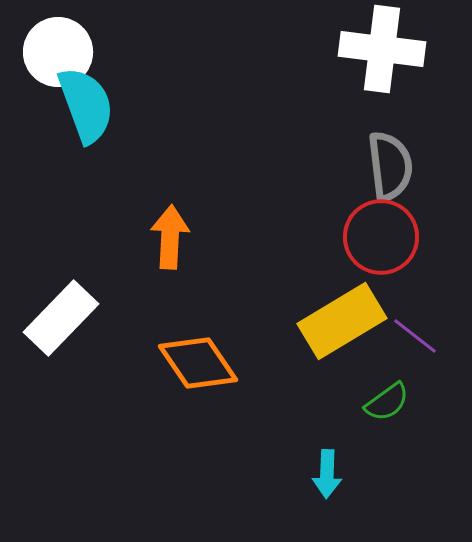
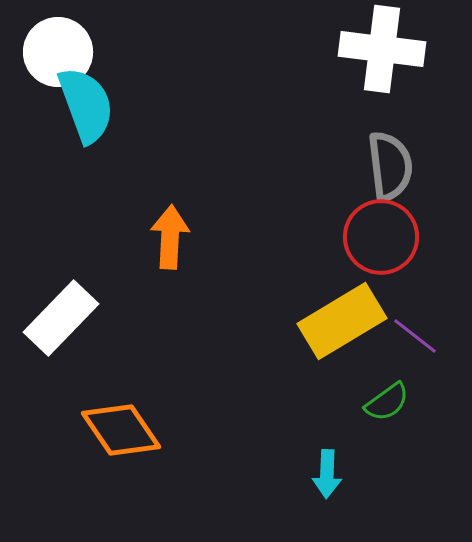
orange diamond: moved 77 px left, 67 px down
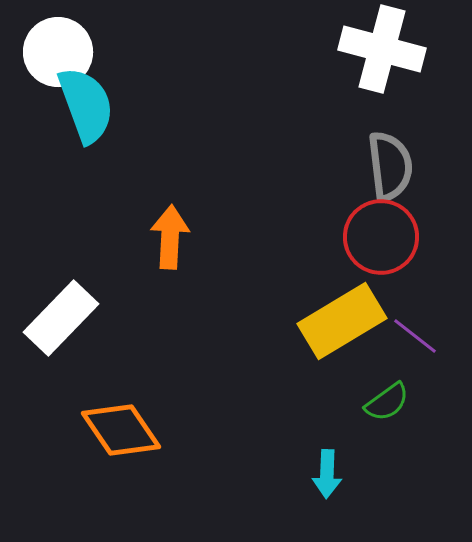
white cross: rotated 8 degrees clockwise
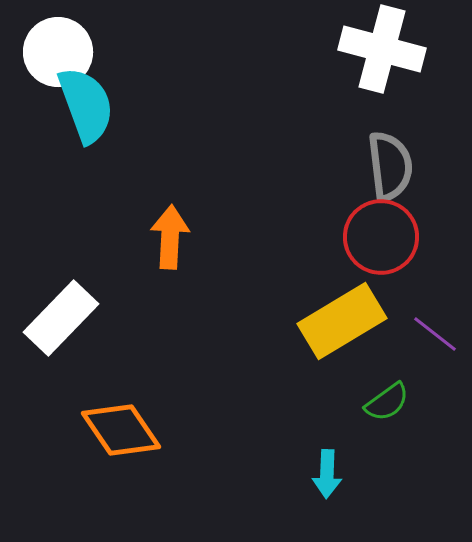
purple line: moved 20 px right, 2 px up
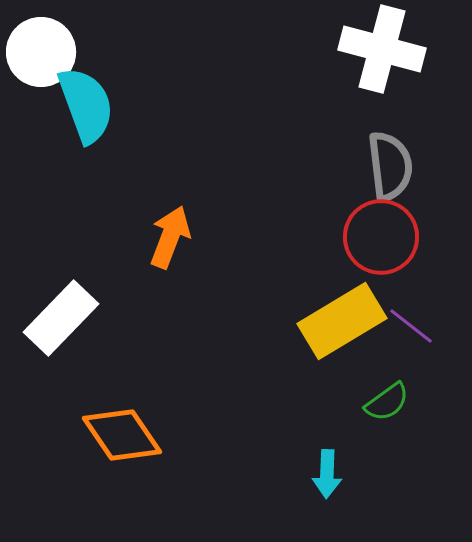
white circle: moved 17 px left
orange arrow: rotated 18 degrees clockwise
purple line: moved 24 px left, 8 px up
orange diamond: moved 1 px right, 5 px down
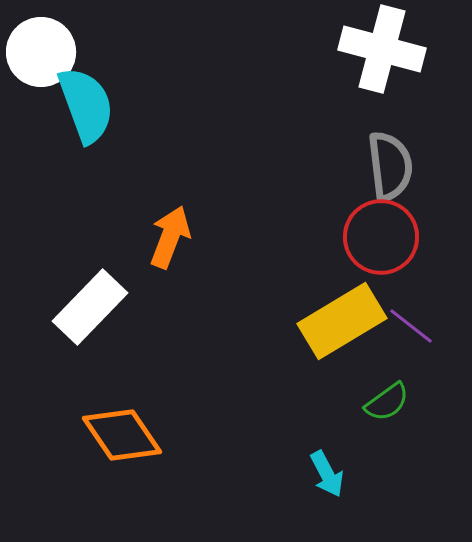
white rectangle: moved 29 px right, 11 px up
cyan arrow: rotated 30 degrees counterclockwise
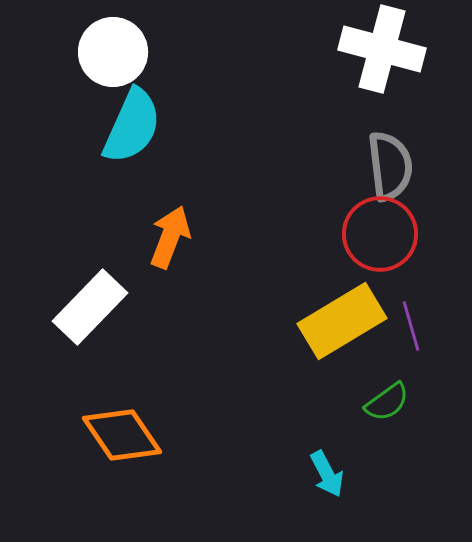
white circle: moved 72 px right
cyan semicircle: moved 46 px right, 21 px down; rotated 44 degrees clockwise
red circle: moved 1 px left, 3 px up
purple line: rotated 36 degrees clockwise
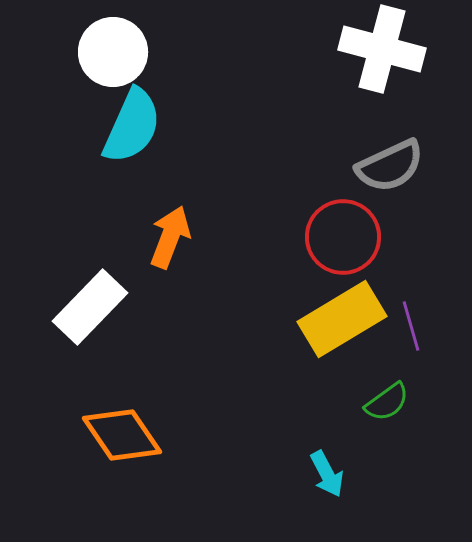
gray semicircle: rotated 72 degrees clockwise
red circle: moved 37 px left, 3 px down
yellow rectangle: moved 2 px up
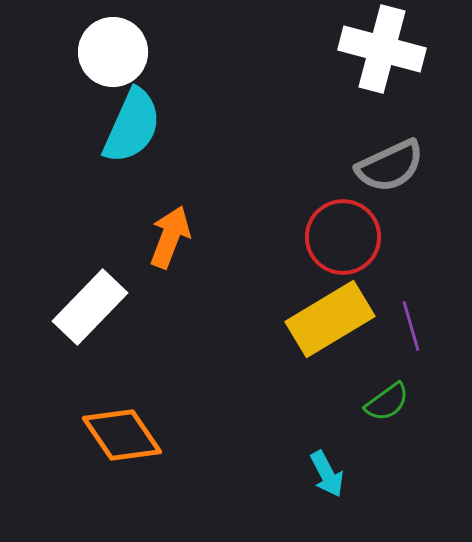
yellow rectangle: moved 12 px left
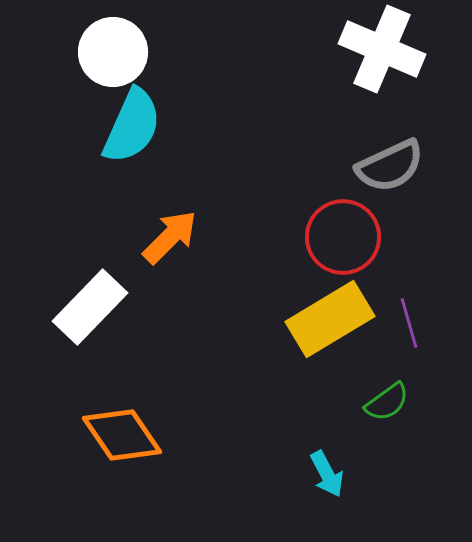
white cross: rotated 8 degrees clockwise
orange arrow: rotated 24 degrees clockwise
purple line: moved 2 px left, 3 px up
